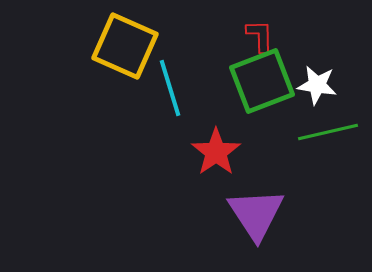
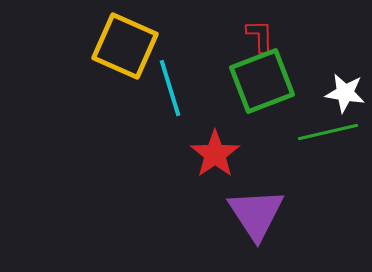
white star: moved 28 px right, 8 px down
red star: moved 1 px left, 2 px down
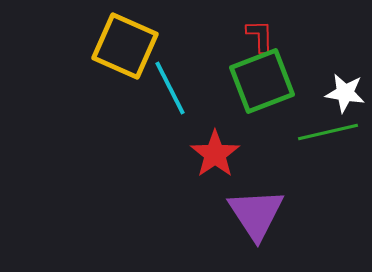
cyan line: rotated 10 degrees counterclockwise
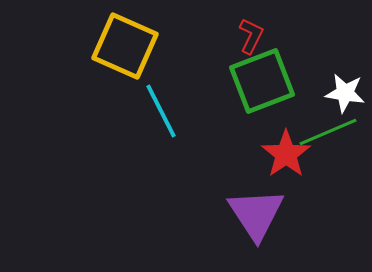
red L-shape: moved 9 px left; rotated 27 degrees clockwise
cyan line: moved 9 px left, 23 px down
green line: rotated 10 degrees counterclockwise
red star: moved 71 px right
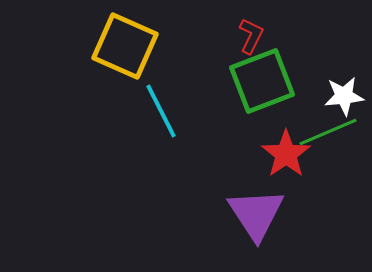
white star: moved 1 px left, 3 px down; rotated 15 degrees counterclockwise
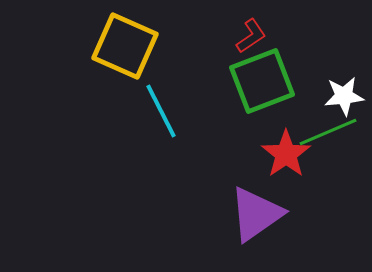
red L-shape: rotated 30 degrees clockwise
purple triangle: rotated 28 degrees clockwise
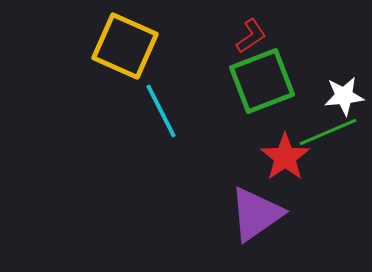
red star: moved 1 px left, 3 px down
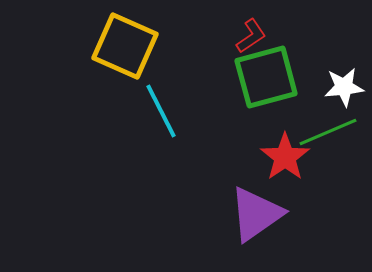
green square: moved 4 px right, 4 px up; rotated 6 degrees clockwise
white star: moved 9 px up
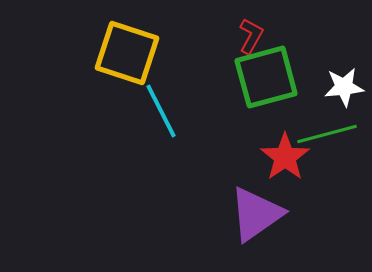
red L-shape: rotated 27 degrees counterclockwise
yellow square: moved 2 px right, 7 px down; rotated 6 degrees counterclockwise
green line: moved 1 px left, 2 px down; rotated 8 degrees clockwise
